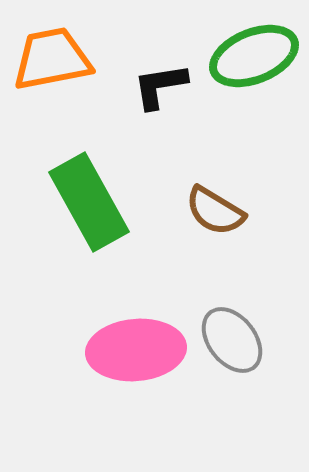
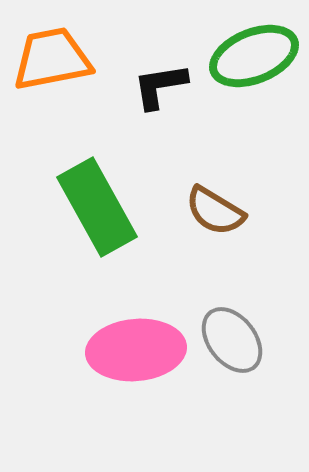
green rectangle: moved 8 px right, 5 px down
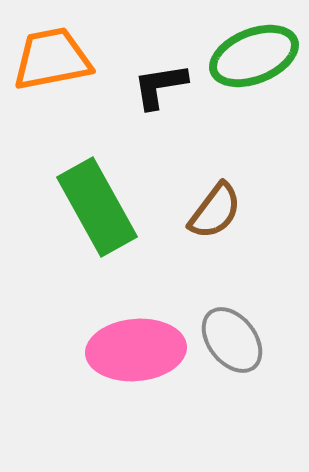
brown semicircle: rotated 84 degrees counterclockwise
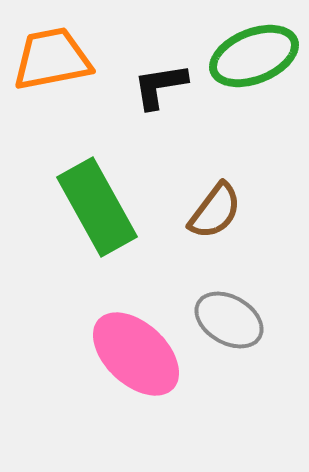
gray ellipse: moved 3 px left, 20 px up; rotated 22 degrees counterclockwise
pink ellipse: moved 4 px down; rotated 48 degrees clockwise
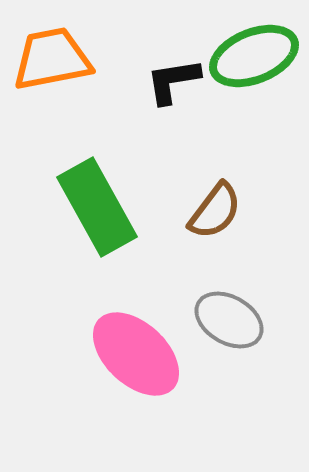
black L-shape: moved 13 px right, 5 px up
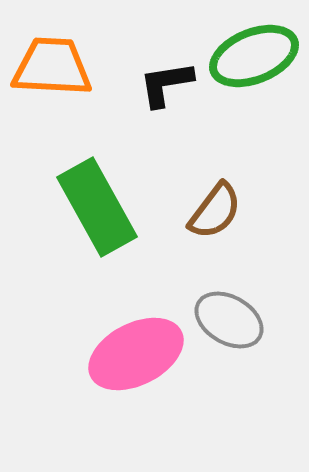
orange trapezoid: moved 8 px down; rotated 14 degrees clockwise
black L-shape: moved 7 px left, 3 px down
pink ellipse: rotated 70 degrees counterclockwise
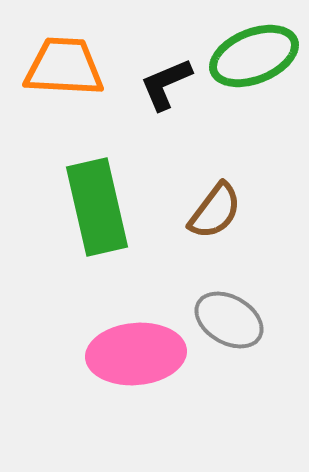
orange trapezoid: moved 12 px right
black L-shape: rotated 14 degrees counterclockwise
green rectangle: rotated 16 degrees clockwise
pink ellipse: rotated 22 degrees clockwise
